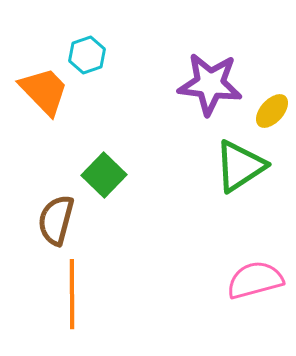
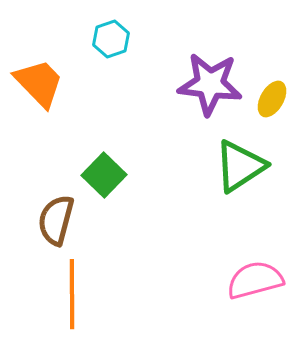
cyan hexagon: moved 24 px right, 16 px up
orange trapezoid: moved 5 px left, 8 px up
yellow ellipse: moved 12 px up; rotated 12 degrees counterclockwise
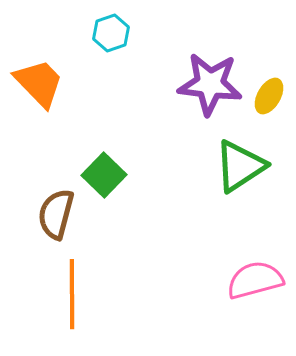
cyan hexagon: moved 6 px up
yellow ellipse: moved 3 px left, 3 px up
brown semicircle: moved 6 px up
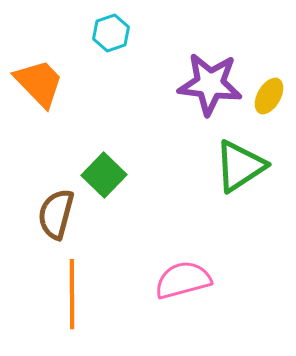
pink semicircle: moved 72 px left
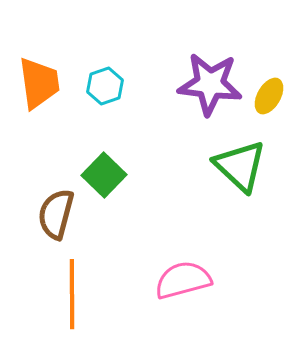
cyan hexagon: moved 6 px left, 53 px down
orange trapezoid: rotated 36 degrees clockwise
green triangle: rotated 44 degrees counterclockwise
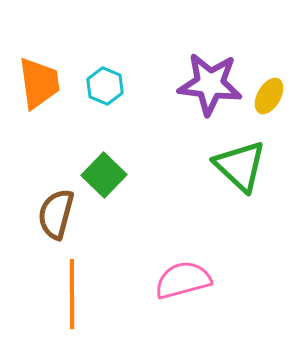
cyan hexagon: rotated 18 degrees counterclockwise
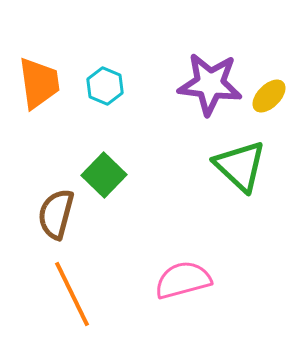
yellow ellipse: rotated 15 degrees clockwise
orange line: rotated 26 degrees counterclockwise
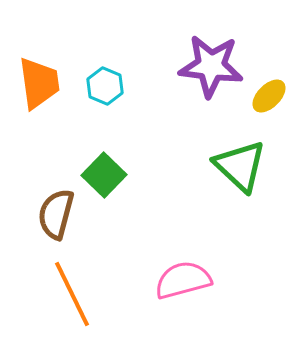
purple star: moved 1 px right, 18 px up
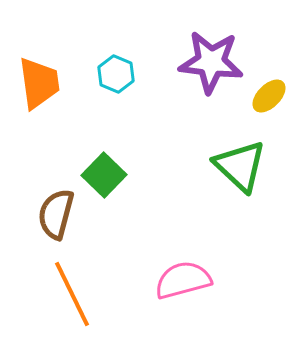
purple star: moved 4 px up
cyan hexagon: moved 11 px right, 12 px up
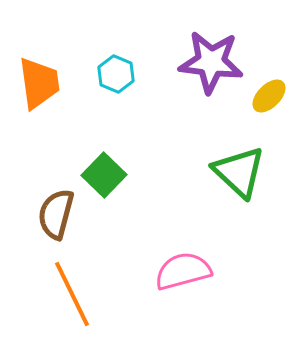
green triangle: moved 1 px left, 6 px down
pink semicircle: moved 9 px up
